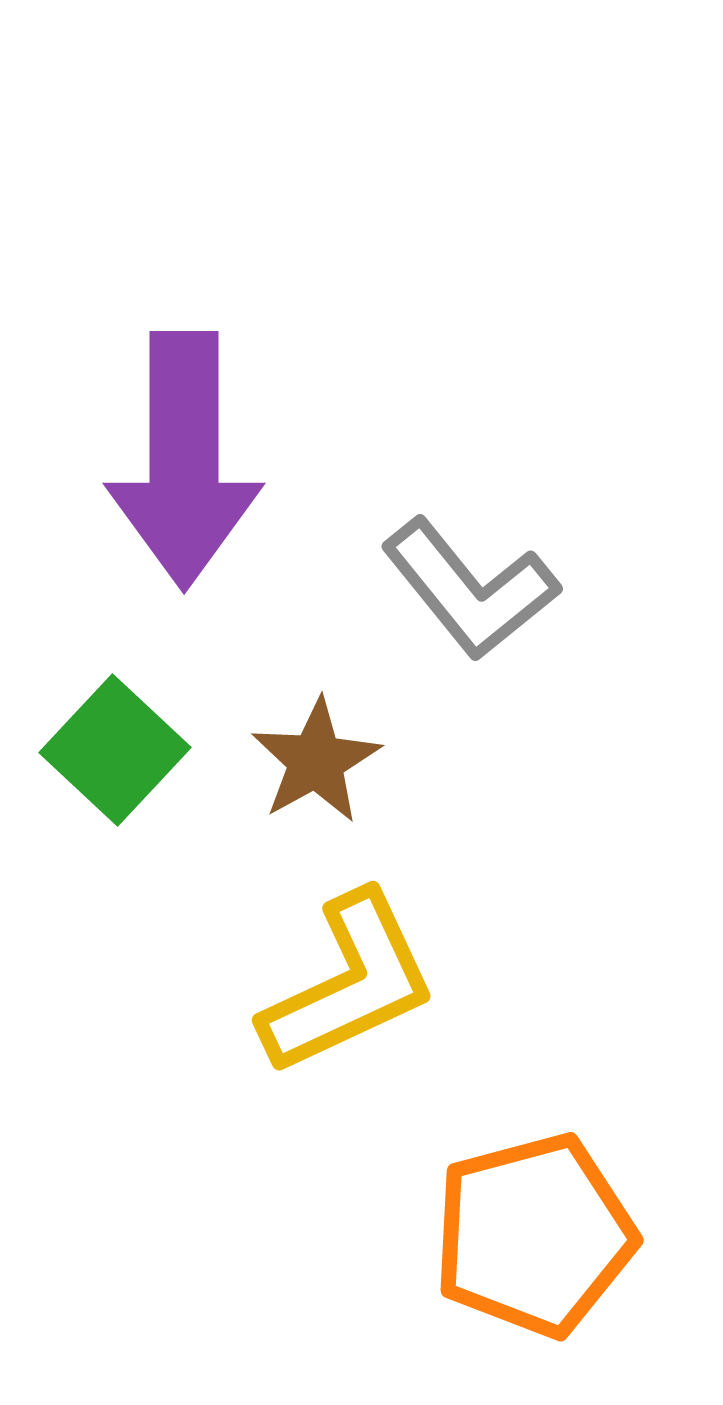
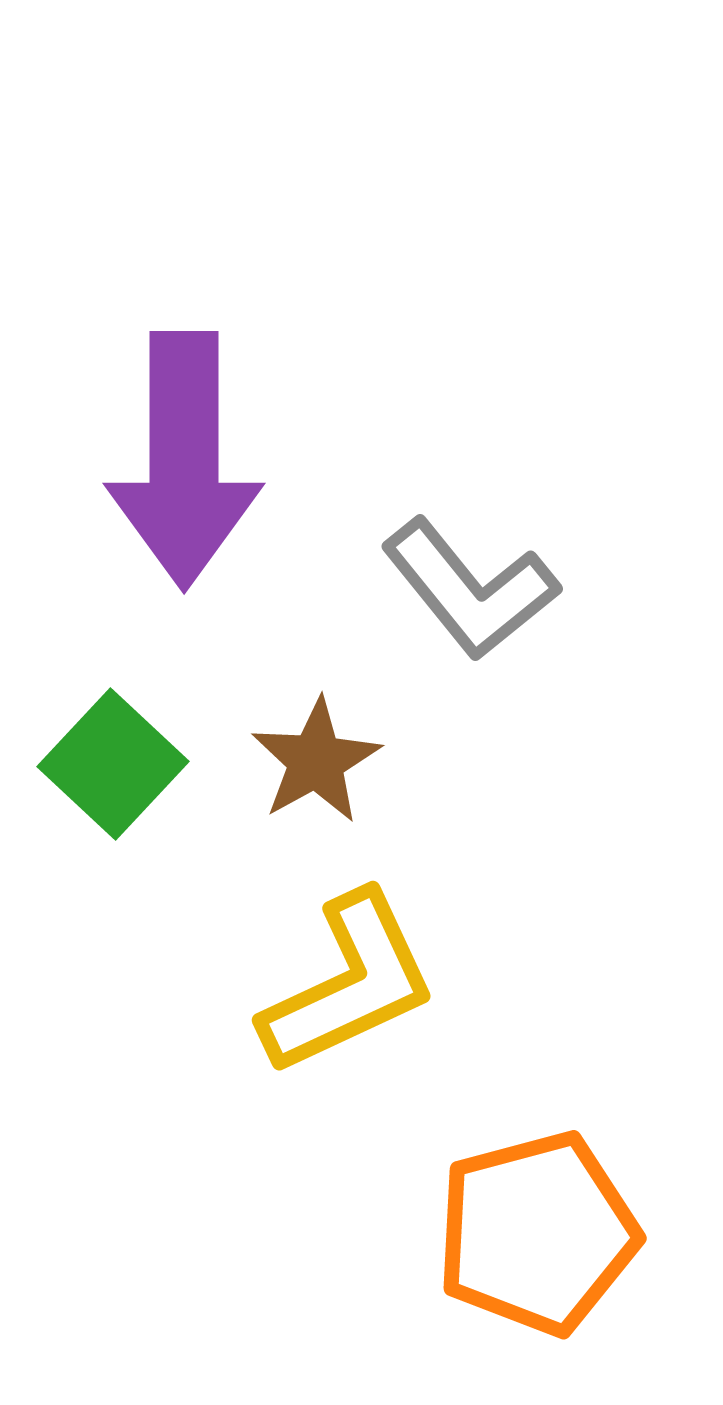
green square: moved 2 px left, 14 px down
orange pentagon: moved 3 px right, 2 px up
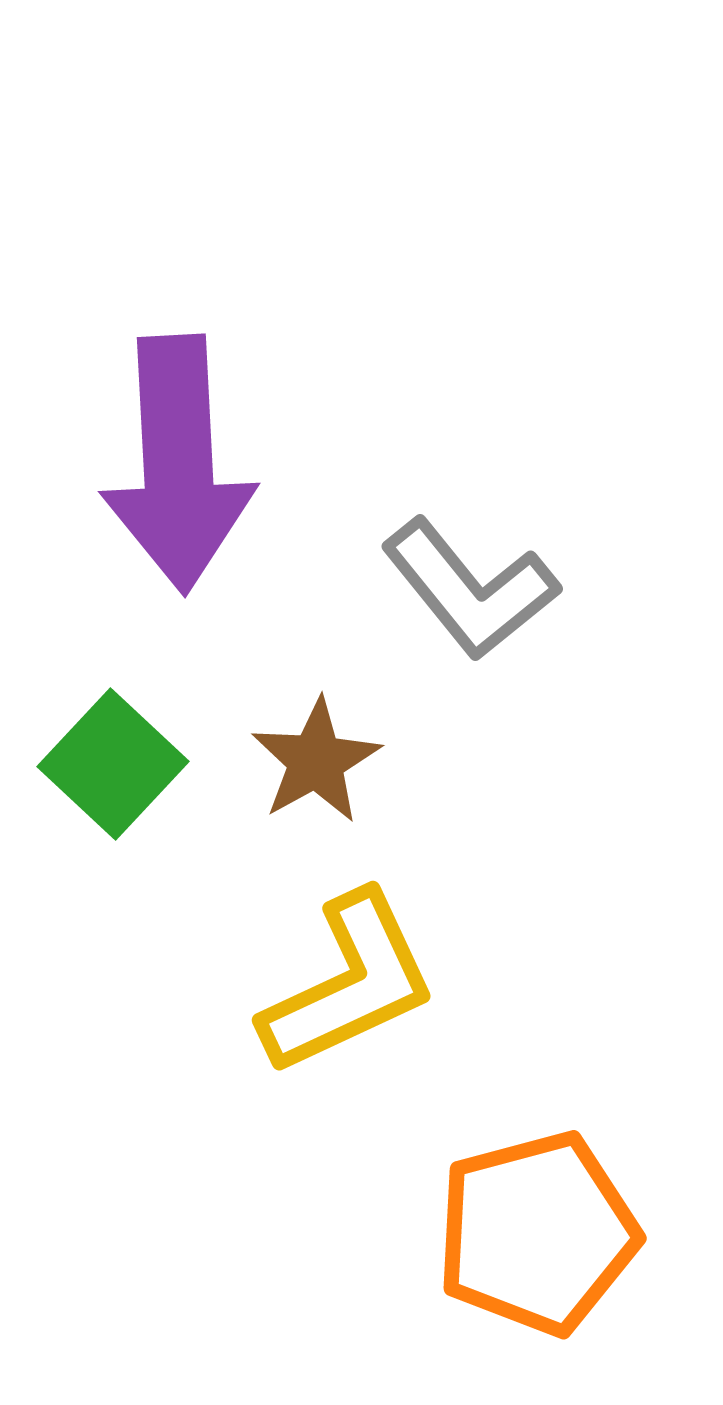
purple arrow: moved 6 px left, 4 px down; rotated 3 degrees counterclockwise
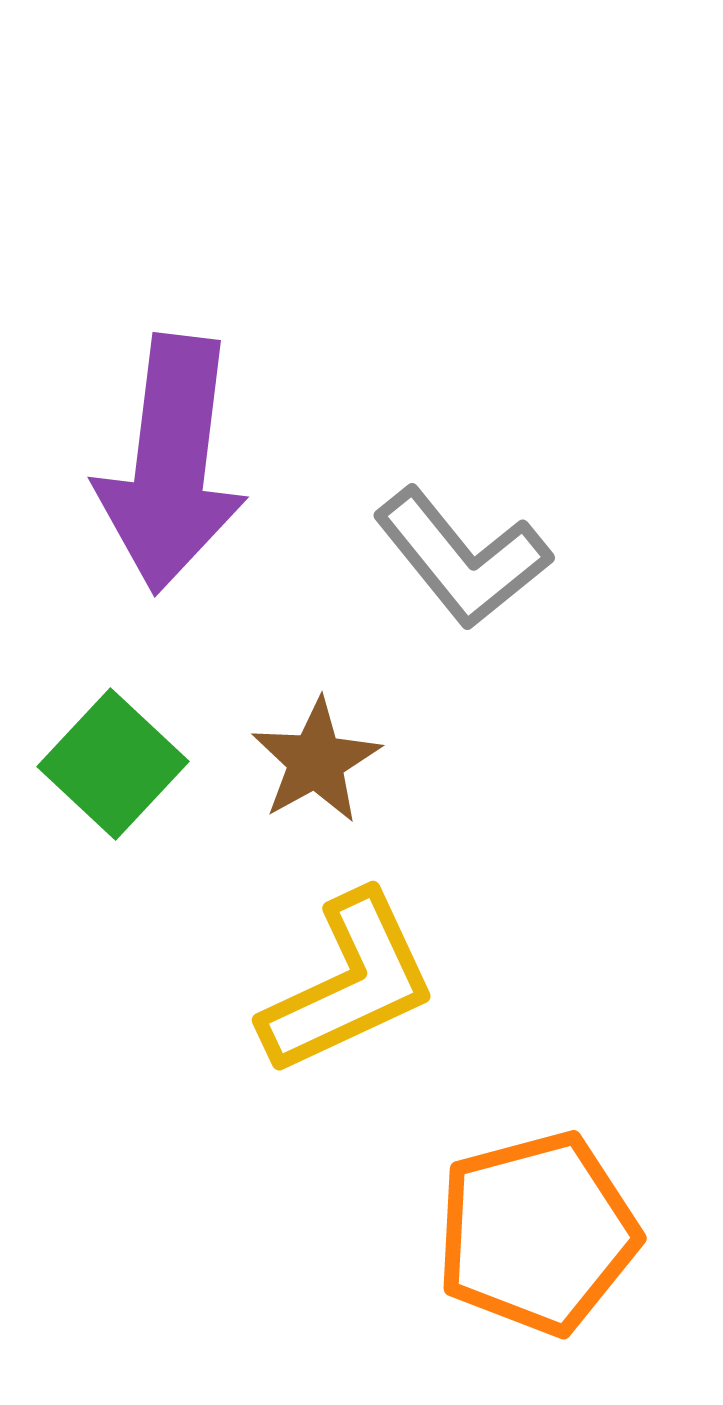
purple arrow: moved 7 px left; rotated 10 degrees clockwise
gray L-shape: moved 8 px left, 31 px up
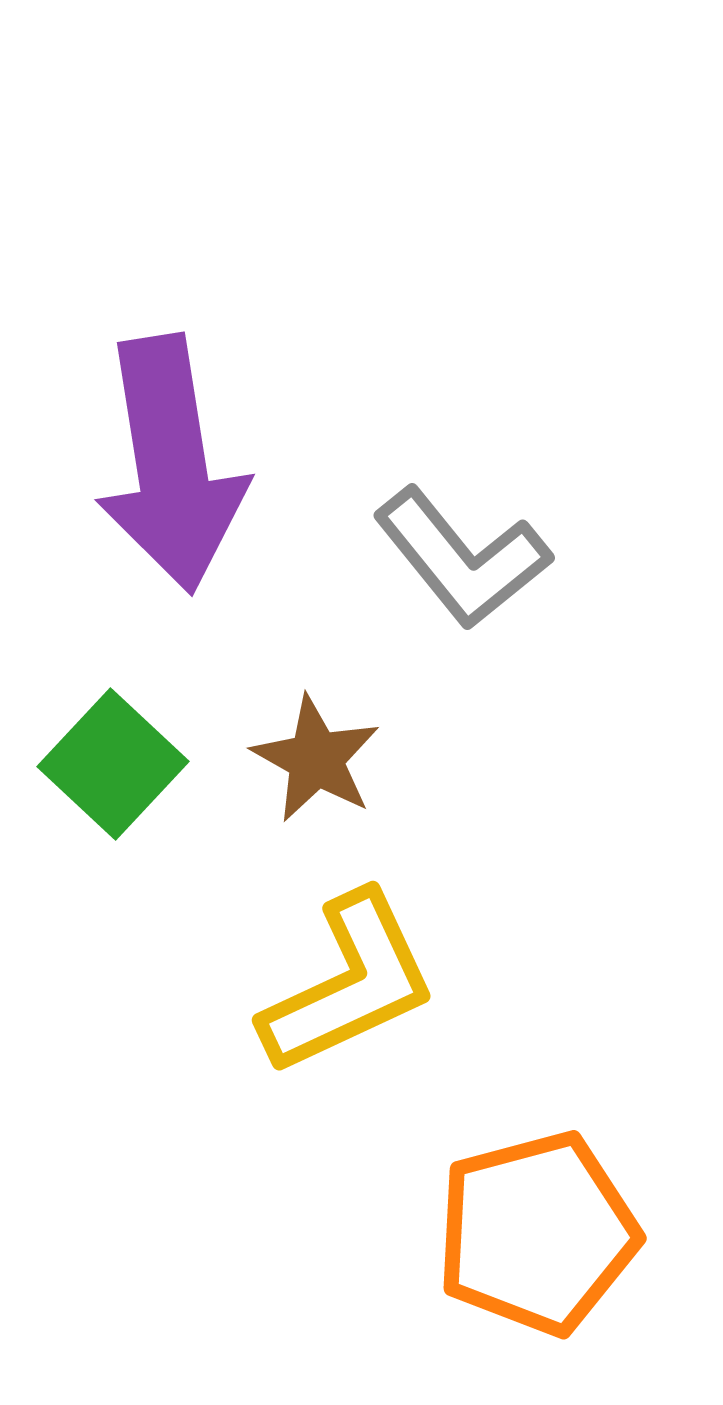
purple arrow: rotated 16 degrees counterclockwise
brown star: moved 2 px up; rotated 14 degrees counterclockwise
